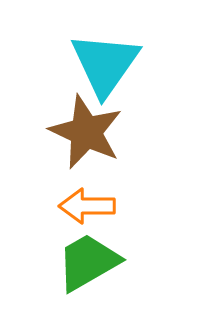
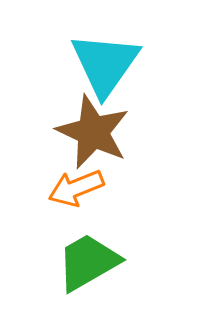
brown star: moved 7 px right
orange arrow: moved 11 px left, 18 px up; rotated 22 degrees counterclockwise
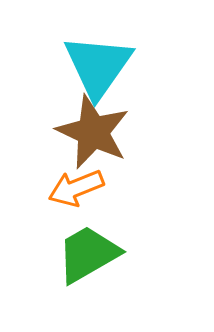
cyan triangle: moved 7 px left, 2 px down
green trapezoid: moved 8 px up
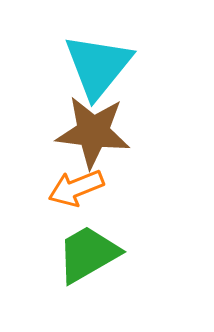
cyan triangle: rotated 4 degrees clockwise
brown star: rotated 18 degrees counterclockwise
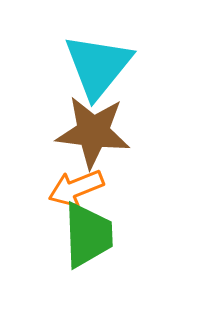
green trapezoid: moved 19 px up; rotated 118 degrees clockwise
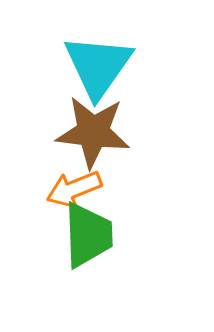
cyan triangle: rotated 4 degrees counterclockwise
orange arrow: moved 2 px left, 1 px down
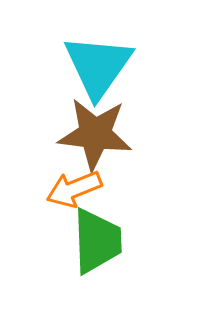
brown star: moved 2 px right, 2 px down
green trapezoid: moved 9 px right, 6 px down
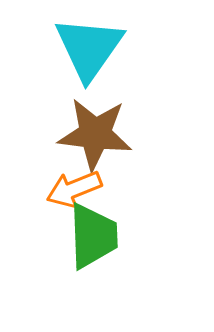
cyan triangle: moved 9 px left, 18 px up
green trapezoid: moved 4 px left, 5 px up
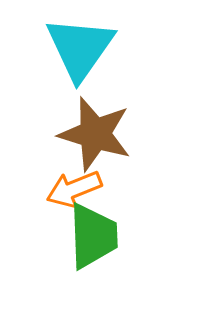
cyan triangle: moved 9 px left
brown star: rotated 10 degrees clockwise
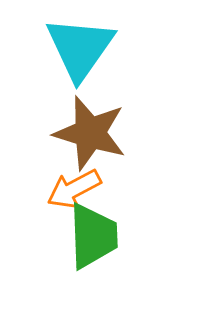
brown star: moved 5 px left, 1 px up
orange arrow: rotated 6 degrees counterclockwise
